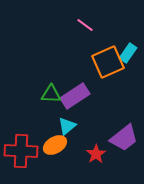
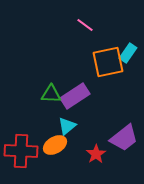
orange square: rotated 12 degrees clockwise
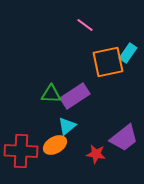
red star: rotated 30 degrees counterclockwise
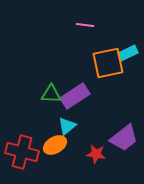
pink line: rotated 30 degrees counterclockwise
cyan rectangle: rotated 30 degrees clockwise
orange square: moved 1 px down
red cross: moved 1 px right, 1 px down; rotated 12 degrees clockwise
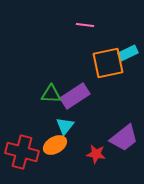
cyan triangle: moved 2 px left; rotated 12 degrees counterclockwise
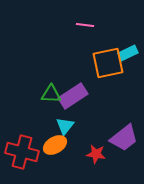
purple rectangle: moved 2 px left
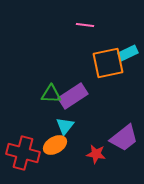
red cross: moved 1 px right, 1 px down
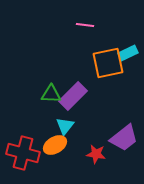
purple rectangle: rotated 12 degrees counterclockwise
